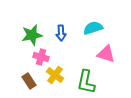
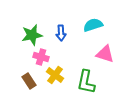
cyan semicircle: moved 3 px up
pink triangle: moved 1 px left
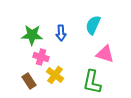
cyan semicircle: rotated 48 degrees counterclockwise
green star: rotated 15 degrees clockwise
green L-shape: moved 6 px right
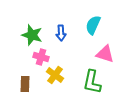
green star: rotated 15 degrees clockwise
brown rectangle: moved 4 px left, 3 px down; rotated 35 degrees clockwise
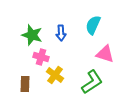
green L-shape: rotated 135 degrees counterclockwise
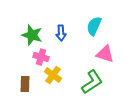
cyan semicircle: moved 1 px right, 1 px down
yellow cross: moved 2 px left
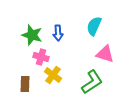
blue arrow: moved 3 px left
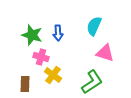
pink triangle: moved 1 px up
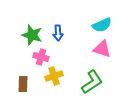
cyan semicircle: moved 8 px right, 1 px up; rotated 138 degrees counterclockwise
pink triangle: moved 3 px left, 4 px up
yellow cross: moved 1 px right, 1 px down; rotated 36 degrees clockwise
brown rectangle: moved 2 px left
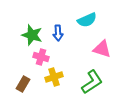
cyan semicircle: moved 15 px left, 5 px up
yellow cross: moved 1 px down
brown rectangle: rotated 28 degrees clockwise
